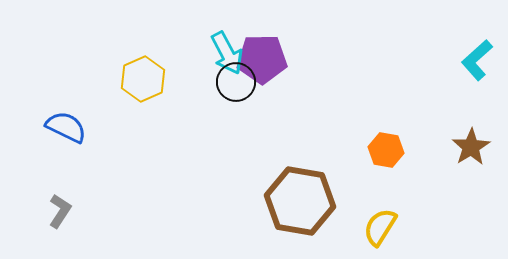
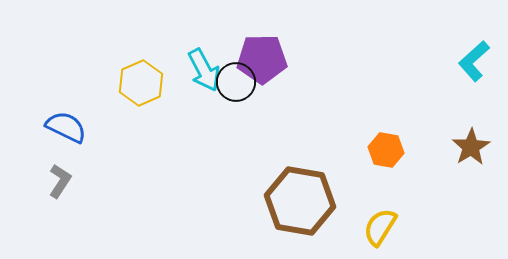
cyan arrow: moved 23 px left, 17 px down
cyan L-shape: moved 3 px left, 1 px down
yellow hexagon: moved 2 px left, 4 px down
gray L-shape: moved 30 px up
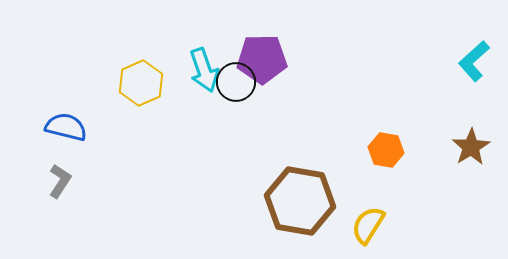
cyan arrow: rotated 9 degrees clockwise
blue semicircle: rotated 12 degrees counterclockwise
yellow semicircle: moved 12 px left, 2 px up
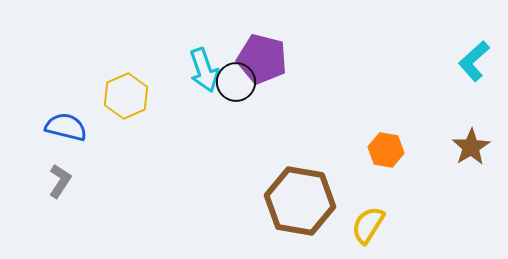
purple pentagon: rotated 15 degrees clockwise
yellow hexagon: moved 15 px left, 13 px down
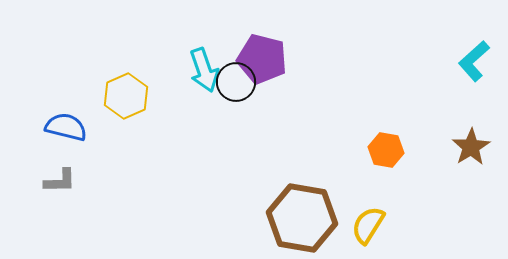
gray L-shape: rotated 56 degrees clockwise
brown hexagon: moved 2 px right, 17 px down
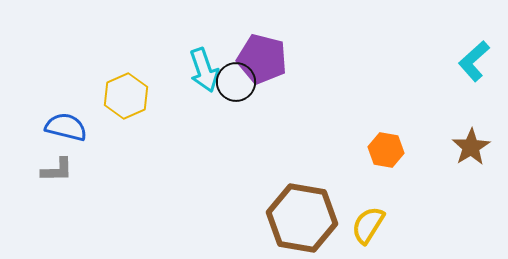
gray L-shape: moved 3 px left, 11 px up
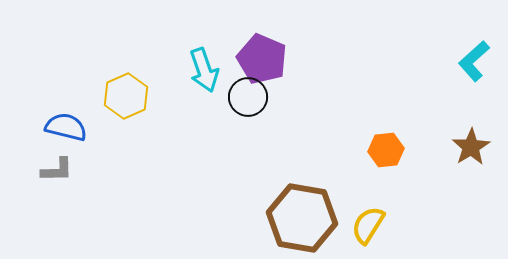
purple pentagon: rotated 9 degrees clockwise
black circle: moved 12 px right, 15 px down
orange hexagon: rotated 16 degrees counterclockwise
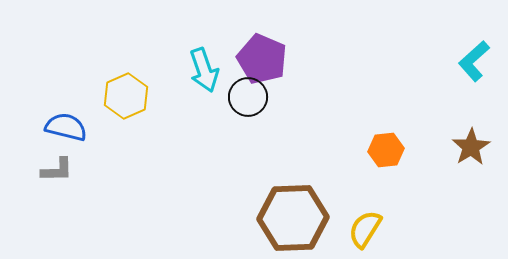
brown hexagon: moved 9 px left; rotated 12 degrees counterclockwise
yellow semicircle: moved 3 px left, 4 px down
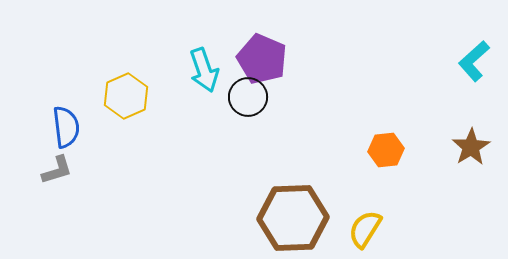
blue semicircle: rotated 69 degrees clockwise
gray L-shape: rotated 16 degrees counterclockwise
